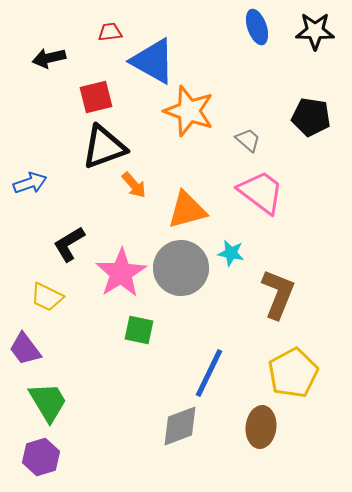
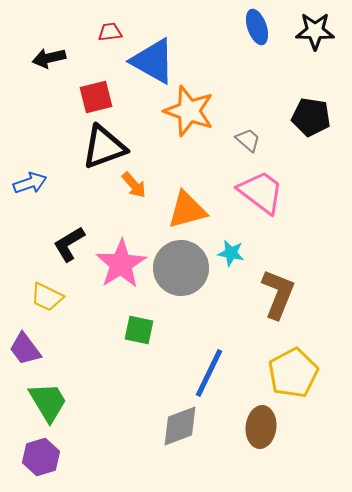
pink star: moved 9 px up
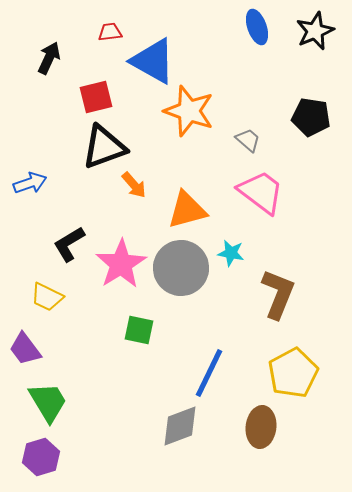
black star: rotated 24 degrees counterclockwise
black arrow: rotated 128 degrees clockwise
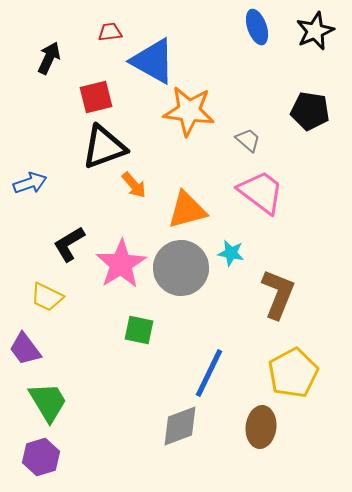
orange star: rotated 12 degrees counterclockwise
black pentagon: moved 1 px left, 6 px up
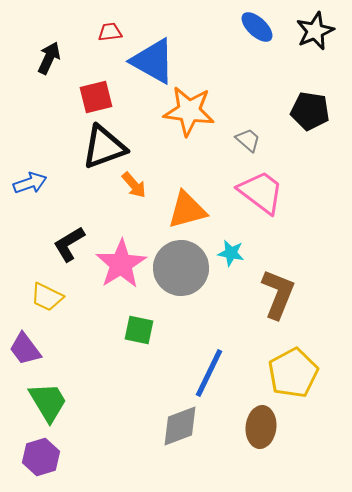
blue ellipse: rotated 28 degrees counterclockwise
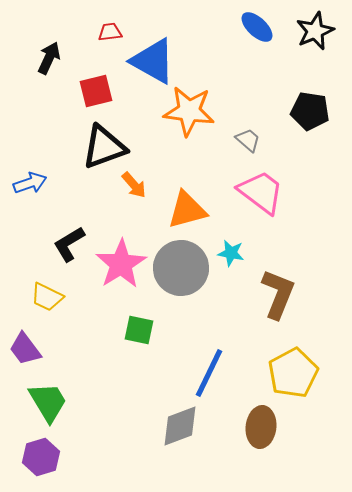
red square: moved 6 px up
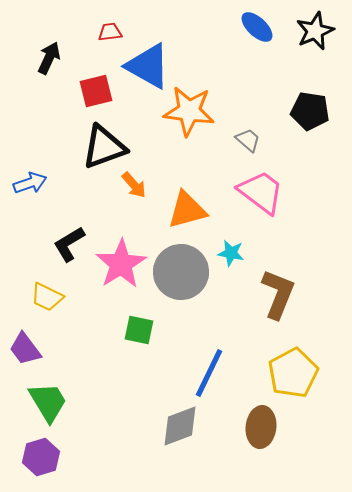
blue triangle: moved 5 px left, 5 px down
gray circle: moved 4 px down
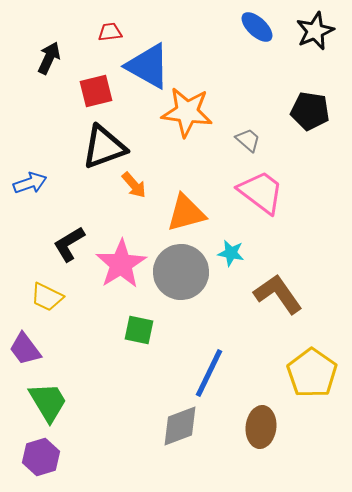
orange star: moved 2 px left, 1 px down
orange triangle: moved 1 px left, 3 px down
brown L-shape: rotated 57 degrees counterclockwise
yellow pentagon: moved 19 px right; rotated 9 degrees counterclockwise
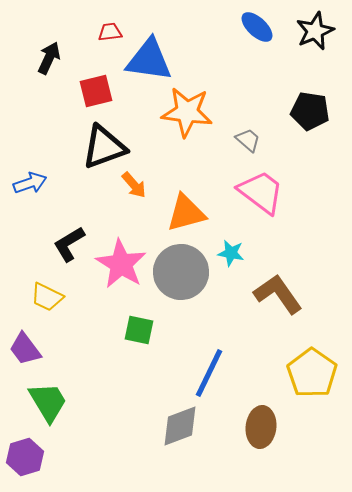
blue triangle: moved 1 px right, 6 px up; rotated 21 degrees counterclockwise
pink star: rotated 9 degrees counterclockwise
purple hexagon: moved 16 px left
